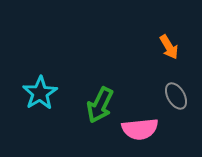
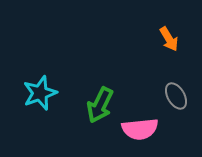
orange arrow: moved 8 px up
cyan star: rotated 12 degrees clockwise
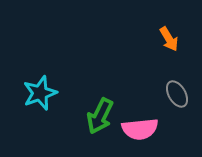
gray ellipse: moved 1 px right, 2 px up
green arrow: moved 11 px down
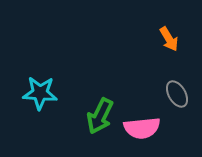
cyan star: rotated 24 degrees clockwise
pink semicircle: moved 2 px right, 1 px up
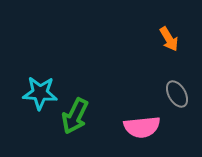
green arrow: moved 25 px left
pink semicircle: moved 1 px up
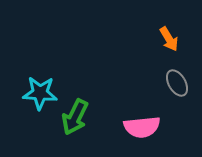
gray ellipse: moved 11 px up
green arrow: moved 1 px down
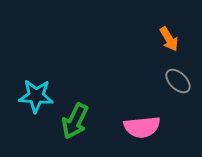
gray ellipse: moved 1 px right, 2 px up; rotated 16 degrees counterclockwise
cyan star: moved 4 px left, 3 px down
green arrow: moved 4 px down
